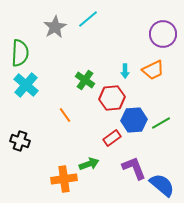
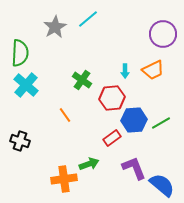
green cross: moved 3 px left
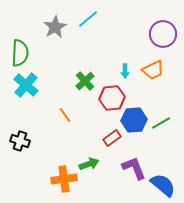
green cross: moved 3 px right, 1 px down; rotated 12 degrees clockwise
blue semicircle: moved 1 px right
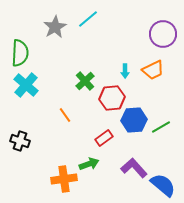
green line: moved 4 px down
red rectangle: moved 8 px left
purple L-shape: rotated 20 degrees counterclockwise
